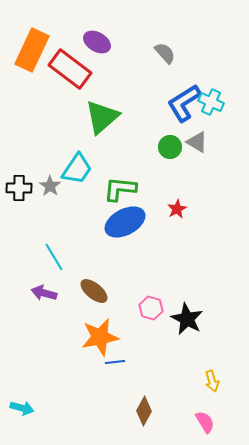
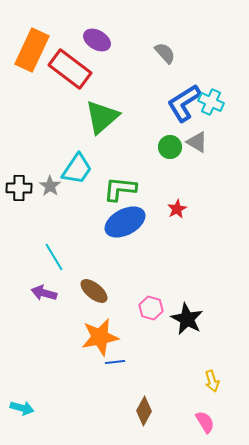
purple ellipse: moved 2 px up
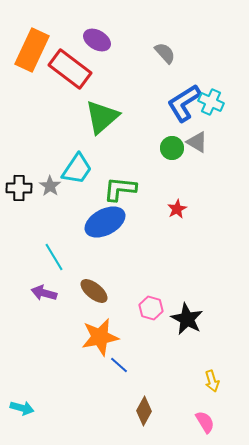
green circle: moved 2 px right, 1 px down
blue ellipse: moved 20 px left
blue line: moved 4 px right, 3 px down; rotated 48 degrees clockwise
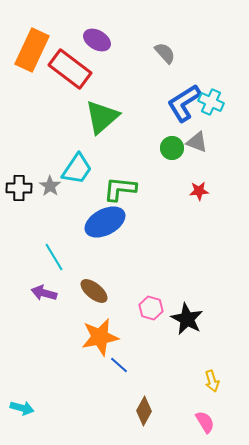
gray triangle: rotated 10 degrees counterclockwise
red star: moved 22 px right, 18 px up; rotated 24 degrees clockwise
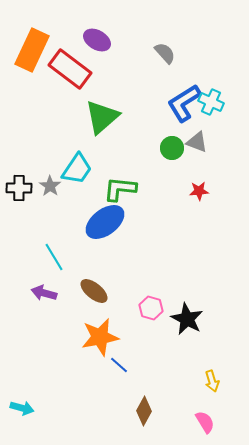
blue ellipse: rotated 9 degrees counterclockwise
